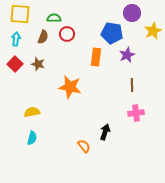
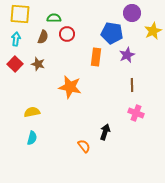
pink cross: rotated 28 degrees clockwise
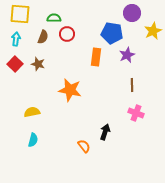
orange star: moved 3 px down
cyan semicircle: moved 1 px right, 2 px down
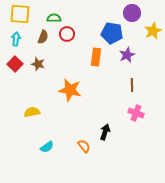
cyan semicircle: moved 14 px right, 7 px down; rotated 40 degrees clockwise
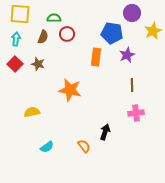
pink cross: rotated 28 degrees counterclockwise
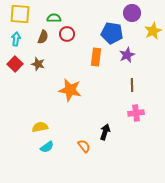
yellow semicircle: moved 8 px right, 15 px down
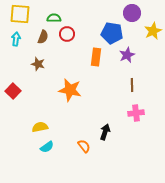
red square: moved 2 px left, 27 px down
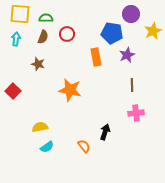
purple circle: moved 1 px left, 1 px down
green semicircle: moved 8 px left
orange rectangle: rotated 18 degrees counterclockwise
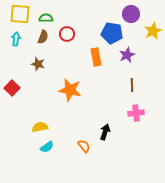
red square: moved 1 px left, 3 px up
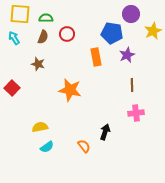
cyan arrow: moved 2 px left, 1 px up; rotated 40 degrees counterclockwise
